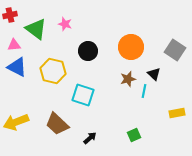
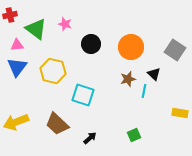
pink triangle: moved 3 px right
black circle: moved 3 px right, 7 px up
blue triangle: rotated 40 degrees clockwise
yellow rectangle: moved 3 px right; rotated 21 degrees clockwise
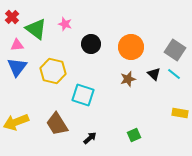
red cross: moved 2 px right, 2 px down; rotated 32 degrees counterclockwise
cyan line: moved 30 px right, 17 px up; rotated 64 degrees counterclockwise
brown trapezoid: rotated 15 degrees clockwise
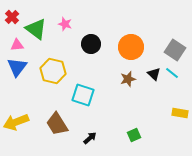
cyan line: moved 2 px left, 1 px up
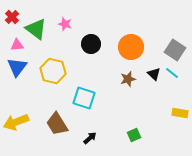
cyan square: moved 1 px right, 3 px down
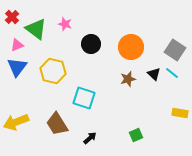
pink triangle: rotated 16 degrees counterclockwise
green square: moved 2 px right
